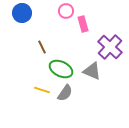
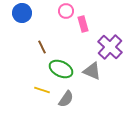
gray semicircle: moved 1 px right, 6 px down
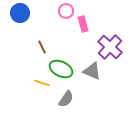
blue circle: moved 2 px left
yellow line: moved 7 px up
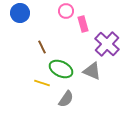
purple cross: moved 3 px left, 3 px up
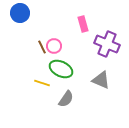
pink circle: moved 12 px left, 35 px down
purple cross: rotated 20 degrees counterclockwise
gray triangle: moved 9 px right, 9 px down
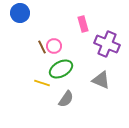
green ellipse: rotated 55 degrees counterclockwise
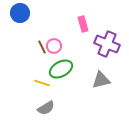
gray triangle: rotated 36 degrees counterclockwise
gray semicircle: moved 20 px left, 9 px down; rotated 24 degrees clockwise
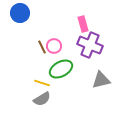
purple cross: moved 17 px left, 1 px down
gray semicircle: moved 4 px left, 9 px up
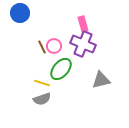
purple cross: moved 7 px left, 1 px up
green ellipse: rotated 20 degrees counterclockwise
gray semicircle: rotated 12 degrees clockwise
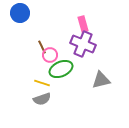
pink circle: moved 4 px left, 9 px down
green ellipse: rotated 25 degrees clockwise
